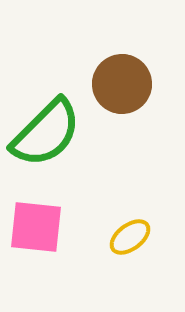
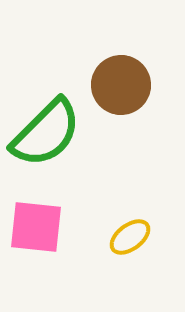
brown circle: moved 1 px left, 1 px down
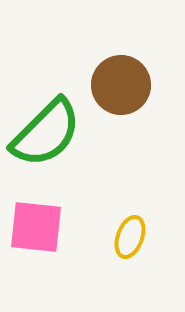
yellow ellipse: rotated 33 degrees counterclockwise
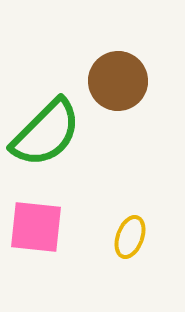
brown circle: moved 3 px left, 4 px up
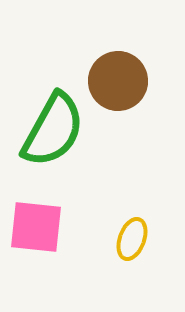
green semicircle: moved 7 px right, 3 px up; rotated 16 degrees counterclockwise
yellow ellipse: moved 2 px right, 2 px down
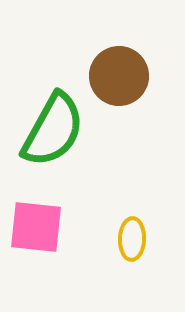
brown circle: moved 1 px right, 5 px up
yellow ellipse: rotated 18 degrees counterclockwise
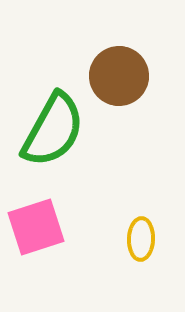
pink square: rotated 24 degrees counterclockwise
yellow ellipse: moved 9 px right
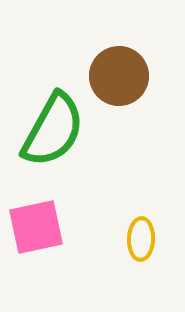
pink square: rotated 6 degrees clockwise
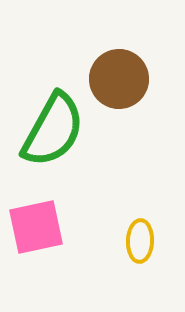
brown circle: moved 3 px down
yellow ellipse: moved 1 px left, 2 px down
